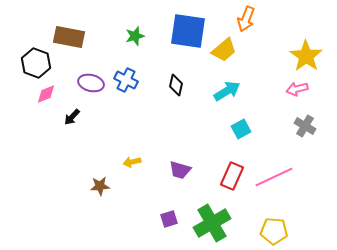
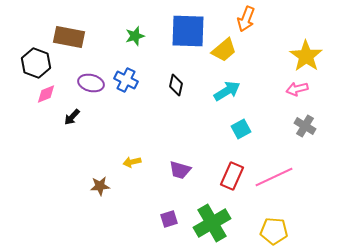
blue square: rotated 6 degrees counterclockwise
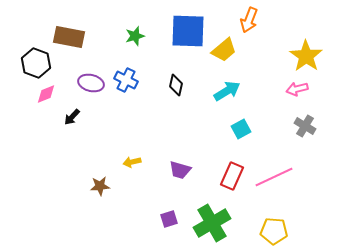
orange arrow: moved 3 px right, 1 px down
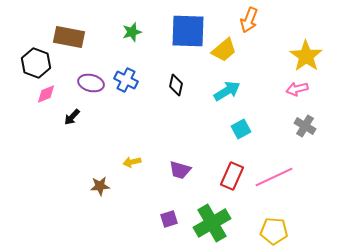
green star: moved 3 px left, 4 px up
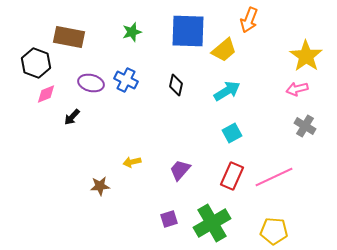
cyan square: moved 9 px left, 4 px down
purple trapezoid: rotated 115 degrees clockwise
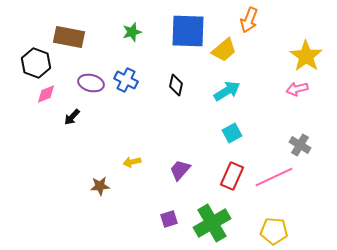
gray cross: moved 5 px left, 19 px down
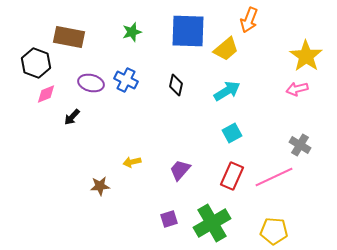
yellow trapezoid: moved 2 px right, 1 px up
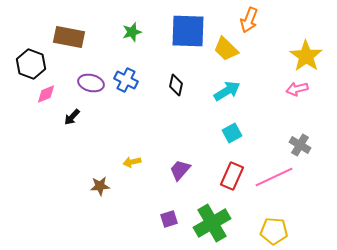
yellow trapezoid: rotated 84 degrees clockwise
black hexagon: moved 5 px left, 1 px down
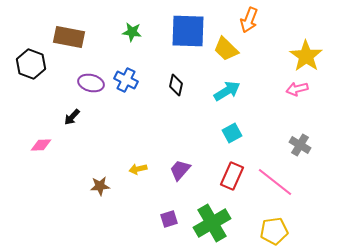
green star: rotated 24 degrees clockwise
pink diamond: moved 5 px left, 51 px down; rotated 20 degrees clockwise
yellow arrow: moved 6 px right, 7 px down
pink line: moved 1 px right, 5 px down; rotated 63 degrees clockwise
yellow pentagon: rotated 12 degrees counterclockwise
